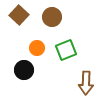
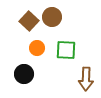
brown square: moved 10 px right, 6 px down
green square: rotated 25 degrees clockwise
black circle: moved 4 px down
brown arrow: moved 4 px up
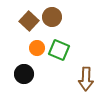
green square: moved 7 px left; rotated 20 degrees clockwise
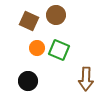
brown circle: moved 4 px right, 2 px up
brown square: rotated 18 degrees counterclockwise
black circle: moved 4 px right, 7 px down
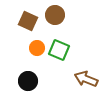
brown circle: moved 1 px left
brown square: moved 1 px left
brown arrow: rotated 110 degrees clockwise
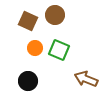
orange circle: moved 2 px left
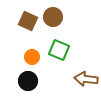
brown circle: moved 2 px left, 2 px down
orange circle: moved 3 px left, 9 px down
brown arrow: rotated 15 degrees counterclockwise
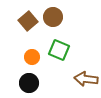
brown square: rotated 24 degrees clockwise
black circle: moved 1 px right, 2 px down
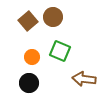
green square: moved 1 px right, 1 px down
brown arrow: moved 2 px left
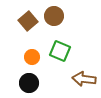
brown circle: moved 1 px right, 1 px up
